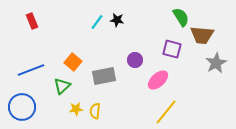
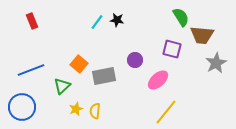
orange square: moved 6 px right, 2 px down
yellow star: rotated 16 degrees counterclockwise
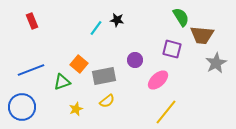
cyan line: moved 1 px left, 6 px down
green triangle: moved 4 px up; rotated 24 degrees clockwise
yellow semicircle: moved 12 px right, 10 px up; rotated 133 degrees counterclockwise
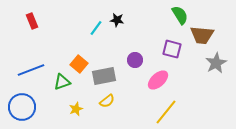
green semicircle: moved 1 px left, 2 px up
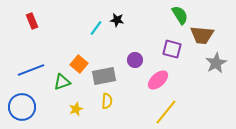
yellow semicircle: rotated 49 degrees counterclockwise
